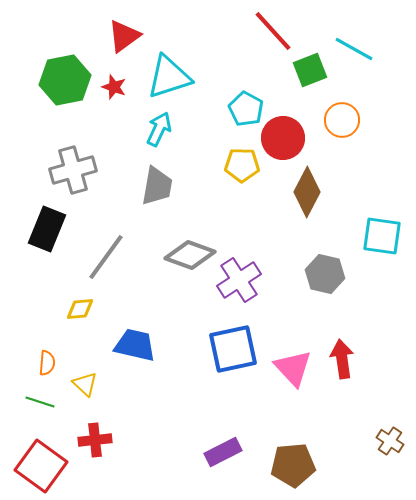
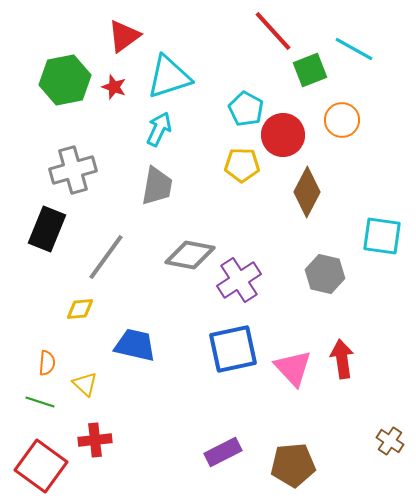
red circle: moved 3 px up
gray diamond: rotated 9 degrees counterclockwise
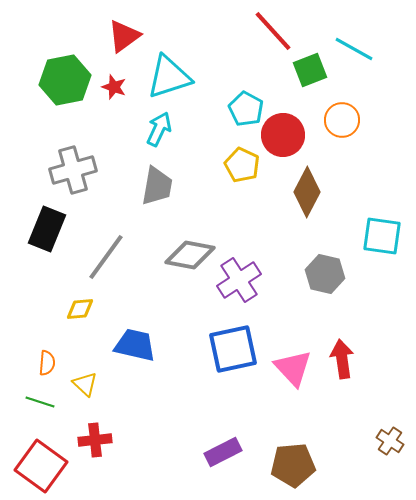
yellow pentagon: rotated 24 degrees clockwise
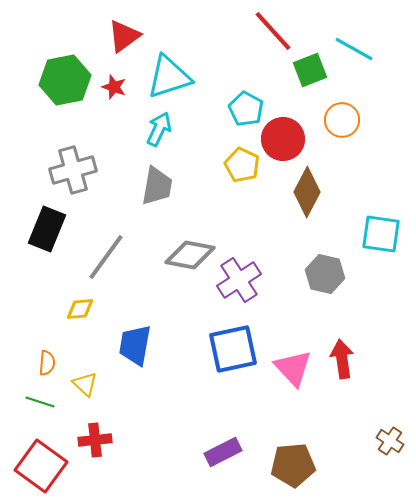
red circle: moved 4 px down
cyan square: moved 1 px left, 2 px up
blue trapezoid: rotated 93 degrees counterclockwise
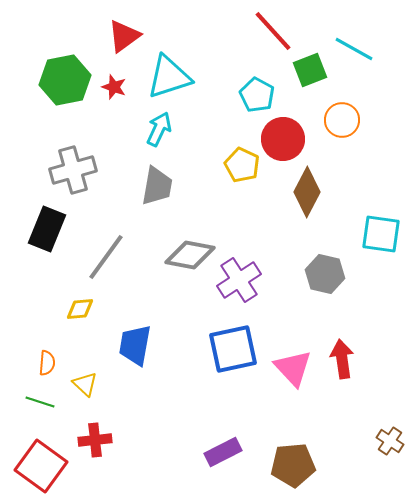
cyan pentagon: moved 11 px right, 14 px up
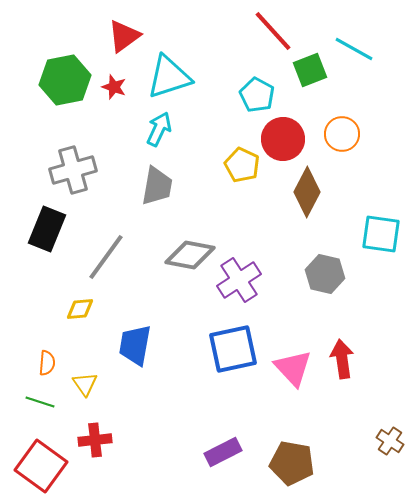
orange circle: moved 14 px down
yellow triangle: rotated 12 degrees clockwise
brown pentagon: moved 1 px left, 2 px up; rotated 15 degrees clockwise
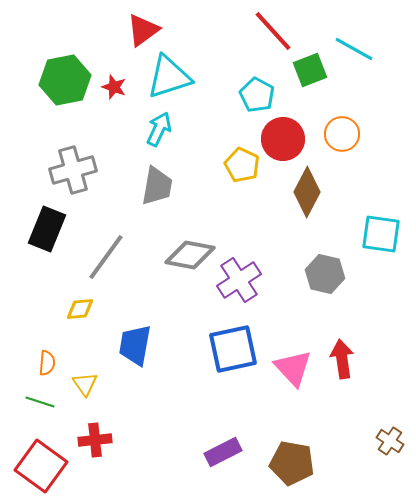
red triangle: moved 19 px right, 6 px up
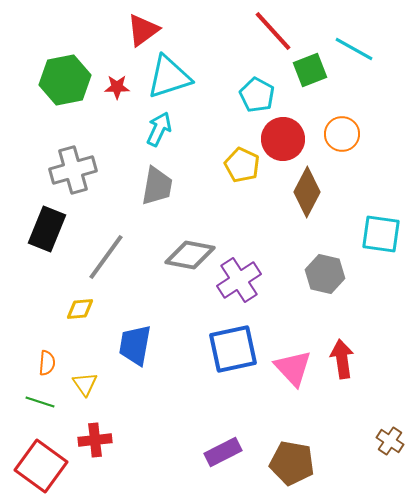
red star: moved 3 px right; rotated 20 degrees counterclockwise
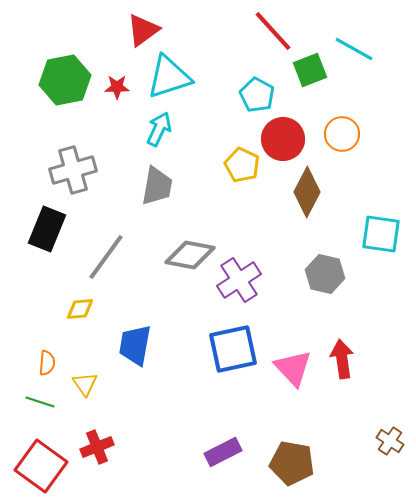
red cross: moved 2 px right, 7 px down; rotated 16 degrees counterclockwise
